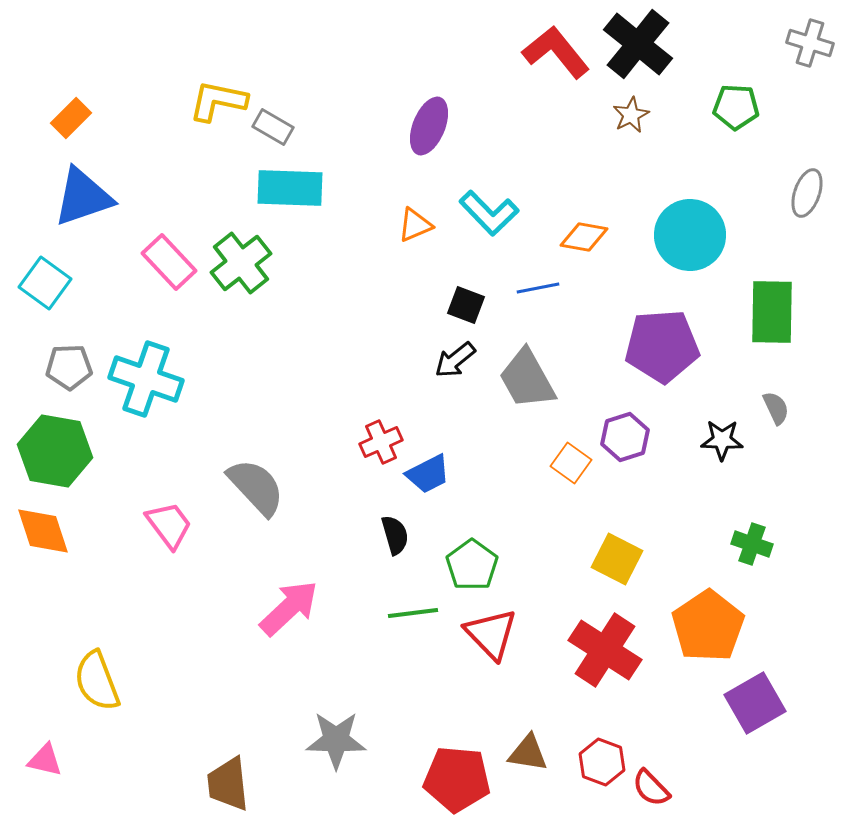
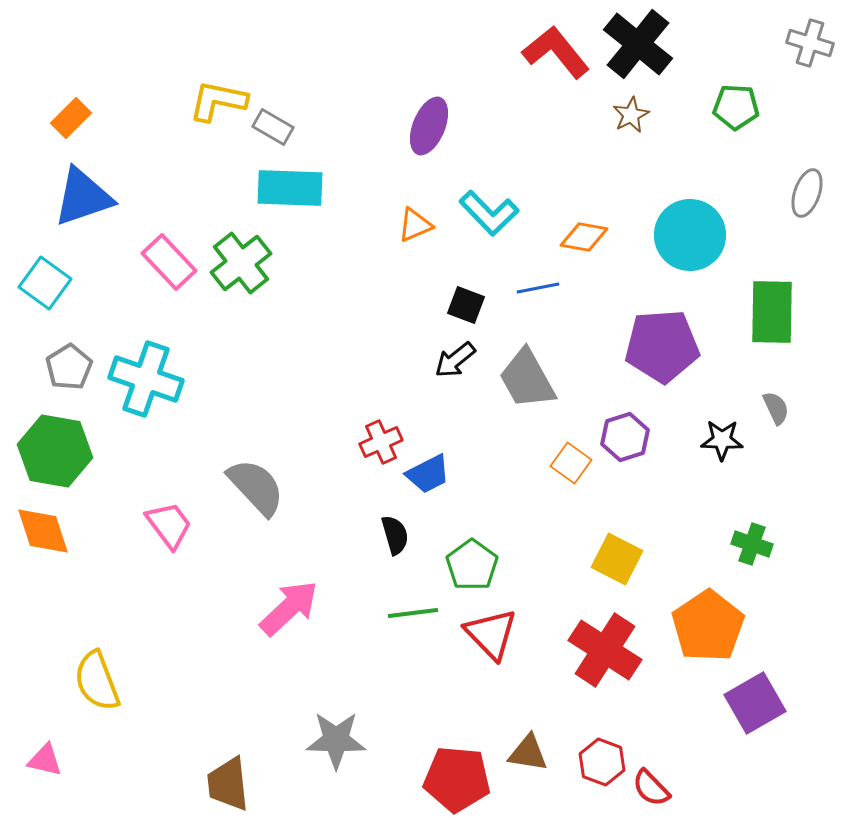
gray pentagon at (69, 367): rotated 30 degrees counterclockwise
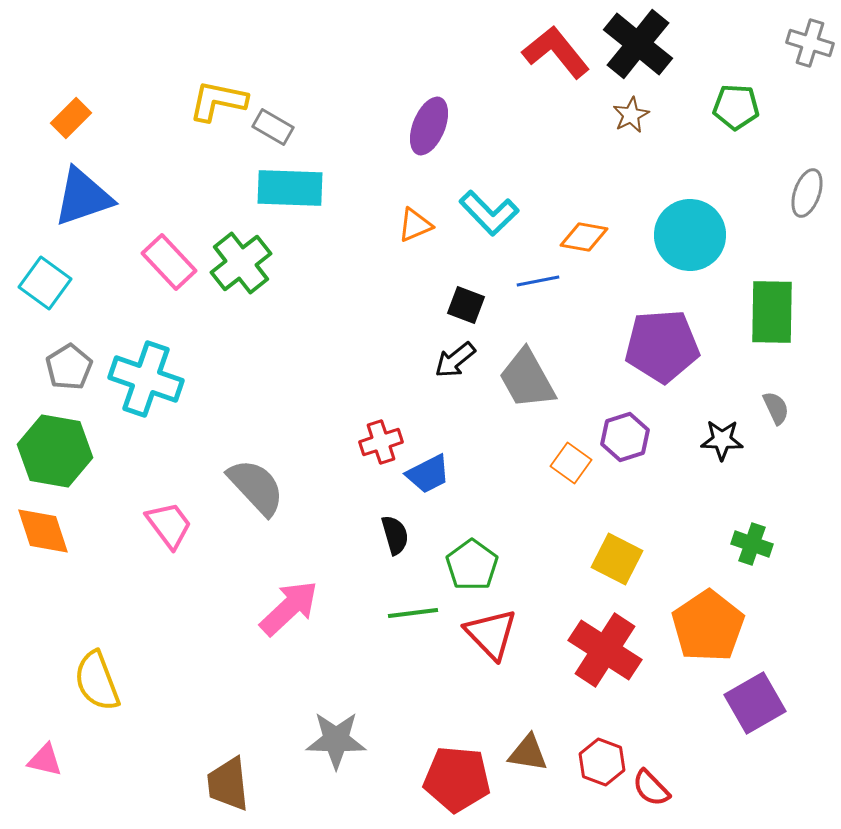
blue line at (538, 288): moved 7 px up
red cross at (381, 442): rotated 6 degrees clockwise
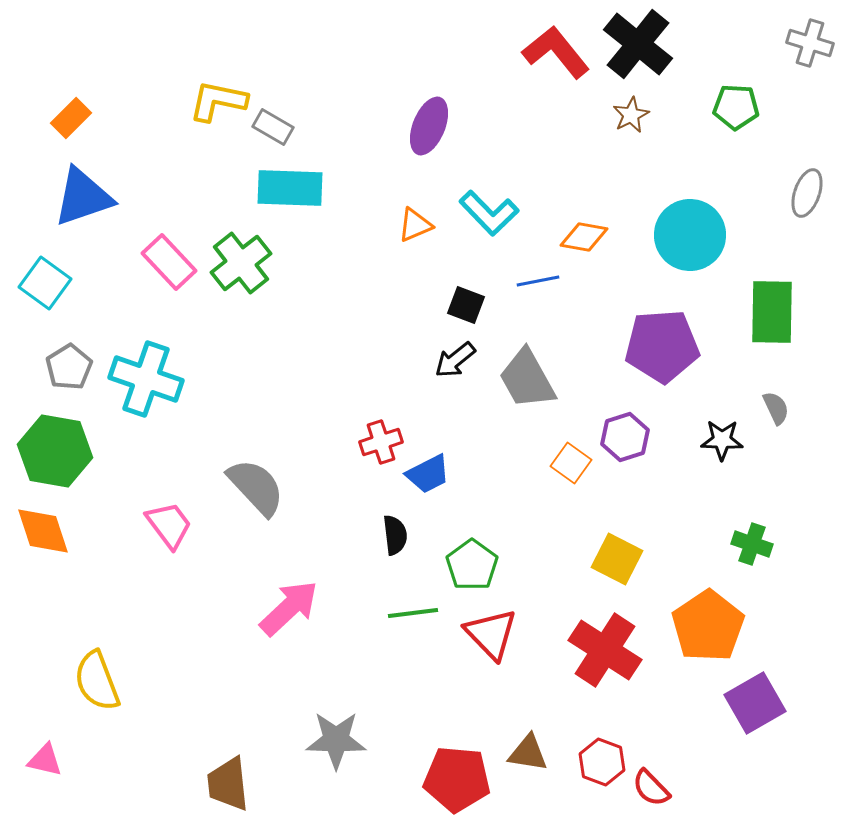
black semicircle at (395, 535): rotated 9 degrees clockwise
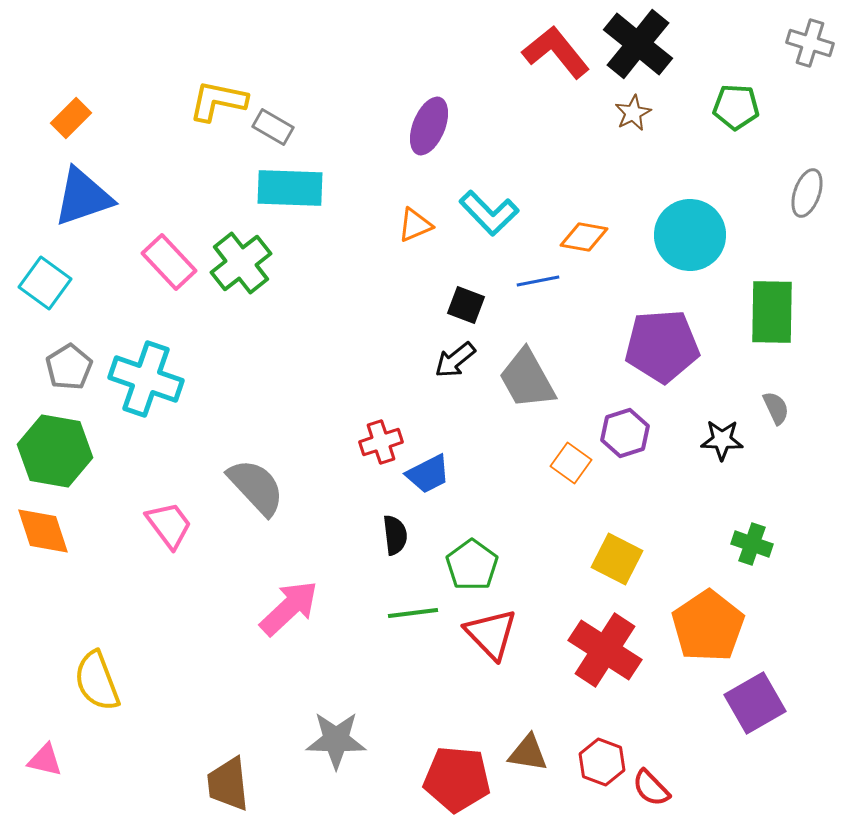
brown star at (631, 115): moved 2 px right, 2 px up
purple hexagon at (625, 437): moved 4 px up
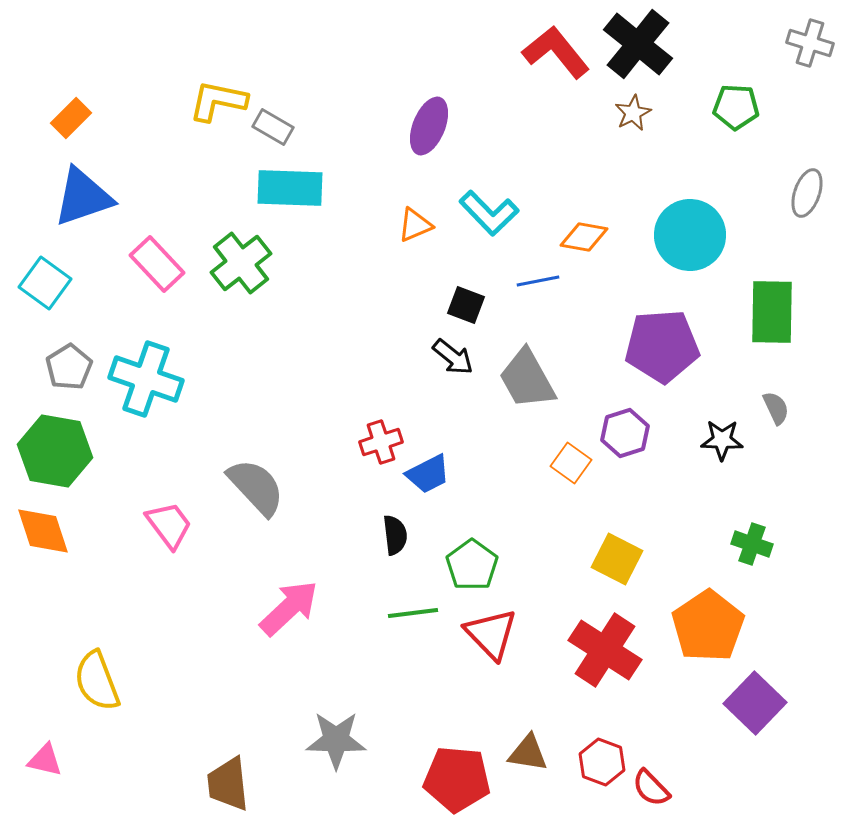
pink rectangle at (169, 262): moved 12 px left, 2 px down
black arrow at (455, 360): moved 2 px left, 3 px up; rotated 102 degrees counterclockwise
purple square at (755, 703): rotated 16 degrees counterclockwise
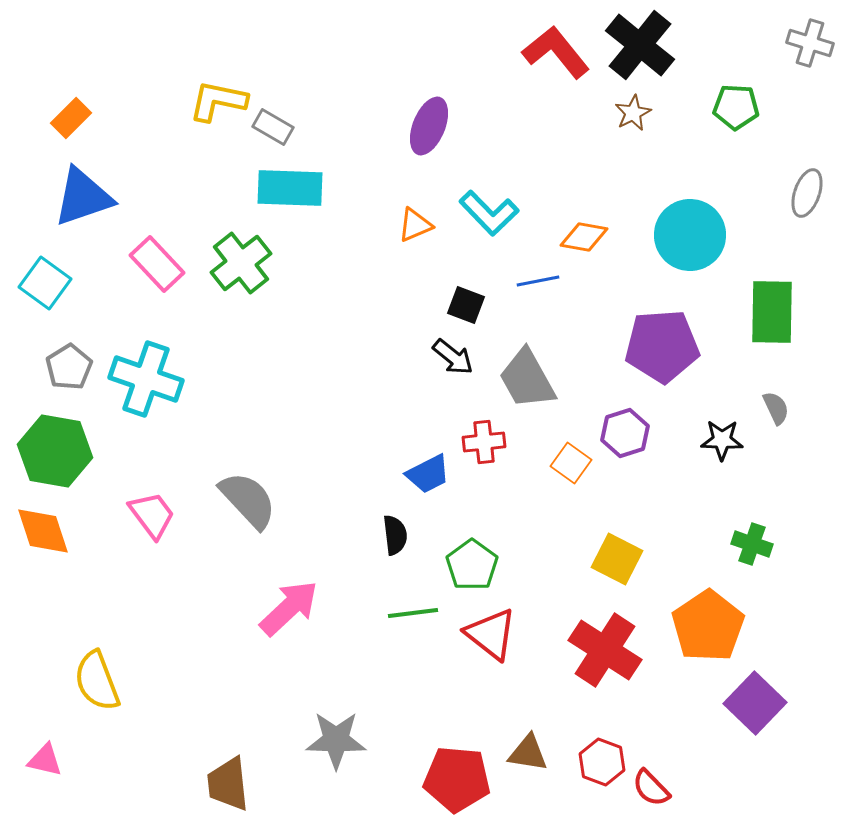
black cross at (638, 44): moved 2 px right, 1 px down
red cross at (381, 442): moved 103 px right; rotated 12 degrees clockwise
gray semicircle at (256, 487): moved 8 px left, 13 px down
pink trapezoid at (169, 525): moved 17 px left, 10 px up
red triangle at (491, 634): rotated 8 degrees counterclockwise
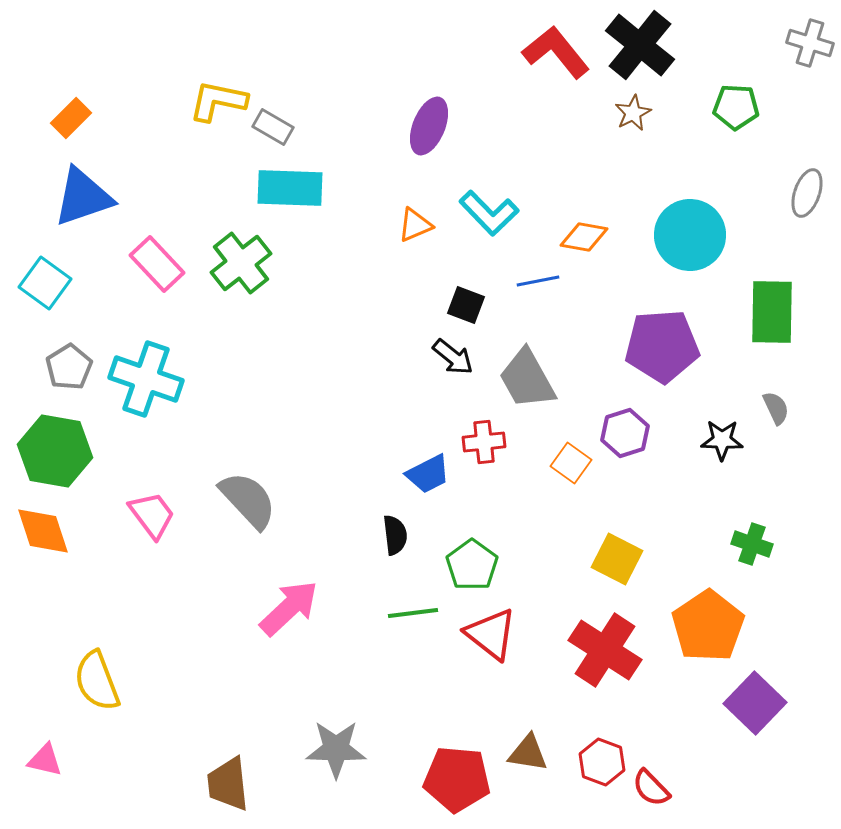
gray star at (336, 740): moved 9 px down
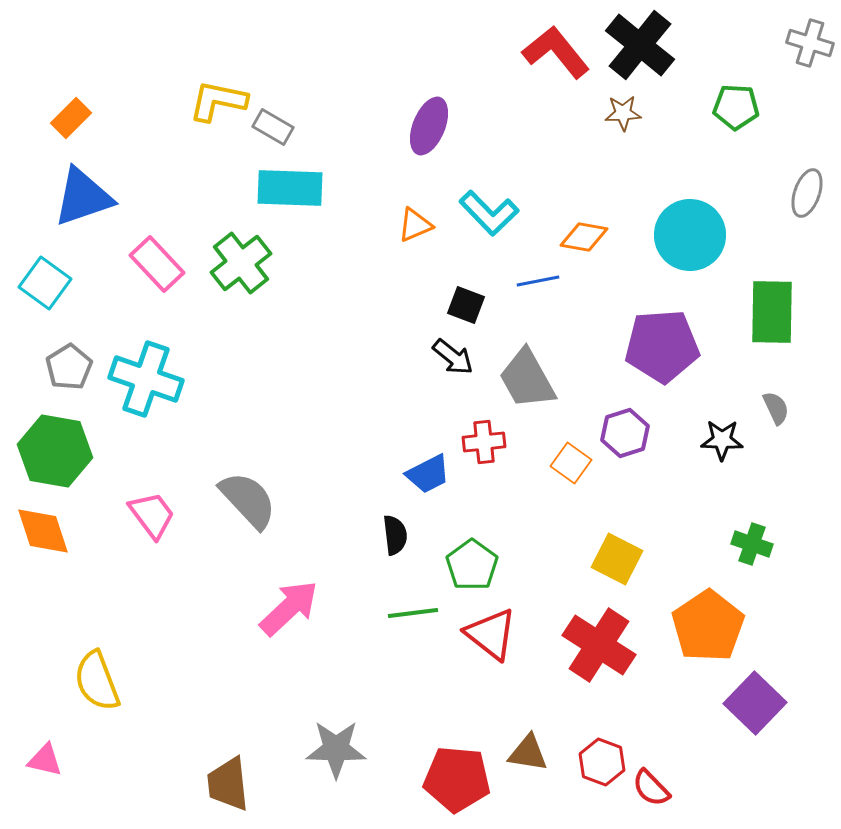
brown star at (633, 113): moved 10 px left; rotated 24 degrees clockwise
red cross at (605, 650): moved 6 px left, 5 px up
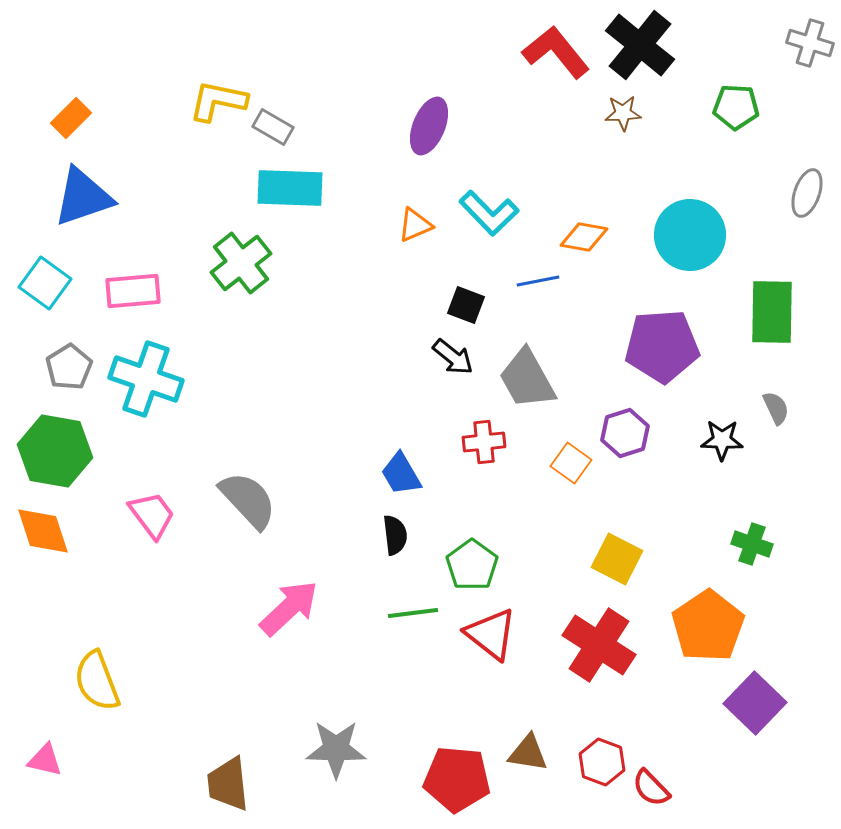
pink rectangle at (157, 264): moved 24 px left, 27 px down; rotated 52 degrees counterclockwise
blue trapezoid at (428, 474): moved 27 px left; rotated 87 degrees clockwise
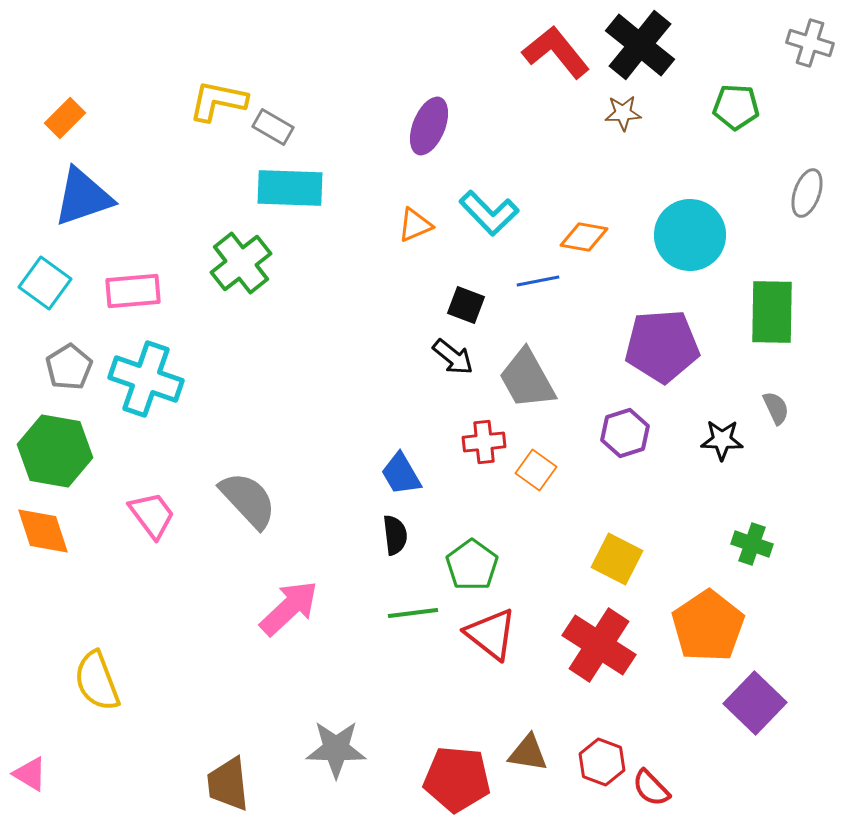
orange rectangle at (71, 118): moved 6 px left
orange square at (571, 463): moved 35 px left, 7 px down
pink triangle at (45, 760): moved 15 px left, 14 px down; rotated 18 degrees clockwise
